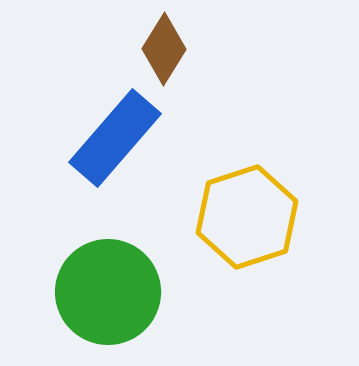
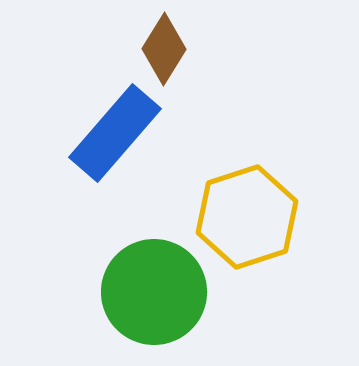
blue rectangle: moved 5 px up
green circle: moved 46 px right
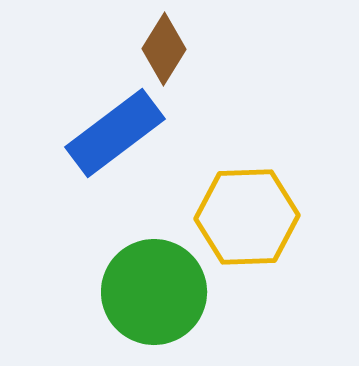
blue rectangle: rotated 12 degrees clockwise
yellow hexagon: rotated 16 degrees clockwise
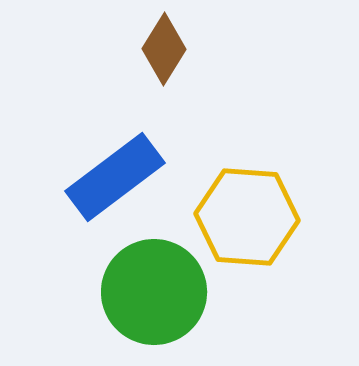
blue rectangle: moved 44 px down
yellow hexagon: rotated 6 degrees clockwise
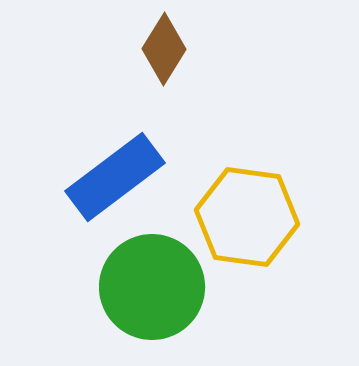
yellow hexagon: rotated 4 degrees clockwise
green circle: moved 2 px left, 5 px up
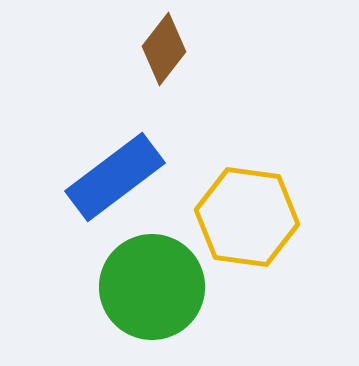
brown diamond: rotated 6 degrees clockwise
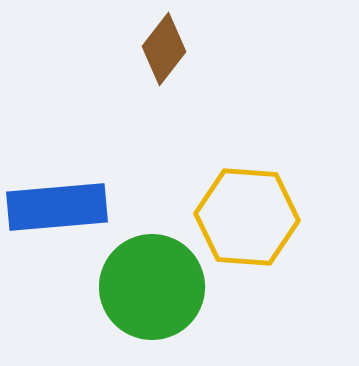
blue rectangle: moved 58 px left, 30 px down; rotated 32 degrees clockwise
yellow hexagon: rotated 4 degrees counterclockwise
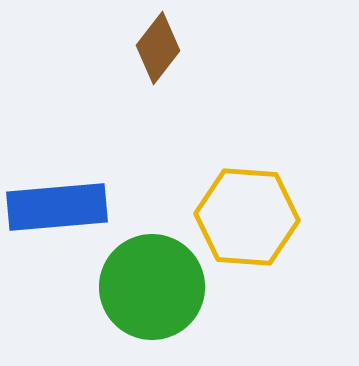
brown diamond: moved 6 px left, 1 px up
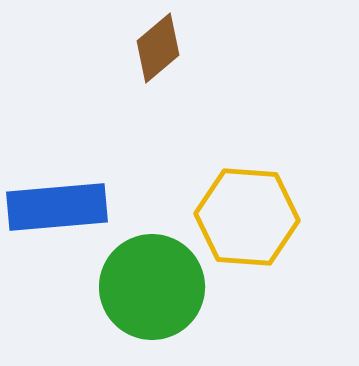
brown diamond: rotated 12 degrees clockwise
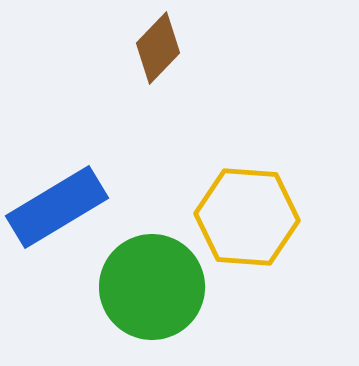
brown diamond: rotated 6 degrees counterclockwise
blue rectangle: rotated 26 degrees counterclockwise
